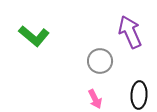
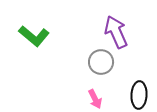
purple arrow: moved 14 px left
gray circle: moved 1 px right, 1 px down
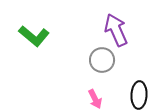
purple arrow: moved 2 px up
gray circle: moved 1 px right, 2 px up
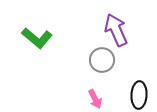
green L-shape: moved 3 px right, 2 px down
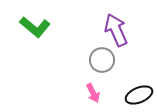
green L-shape: moved 2 px left, 11 px up
black ellipse: rotated 64 degrees clockwise
pink arrow: moved 2 px left, 6 px up
